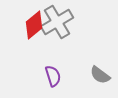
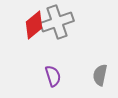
gray cross: rotated 12 degrees clockwise
gray semicircle: rotated 65 degrees clockwise
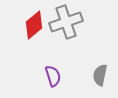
gray cross: moved 9 px right
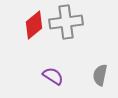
gray cross: rotated 12 degrees clockwise
purple semicircle: rotated 40 degrees counterclockwise
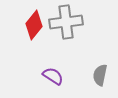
red diamond: rotated 12 degrees counterclockwise
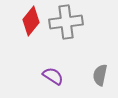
red diamond: moved 3 px left, 4 px up
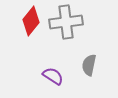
gray semicircle: moved 11 px left, 10 px up
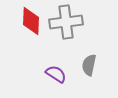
red diamond: rotated 36 degrees counterclockwise
purple semicircle: moved 3 px right, 2 px up
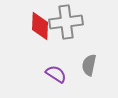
red diamond: moved 9 px right, 5 px down
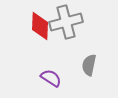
gray cross: rotated 8 degrees counterclockwise
purple semicircle: moved 5 px left, 4 px down
